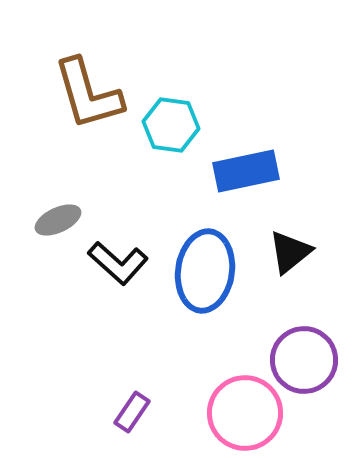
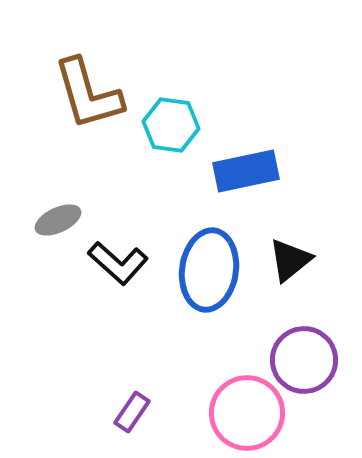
black triangle: moved 8 px down
blue ellipse: moved 4 px right, 1 px up
pink circle: moved 2 px right
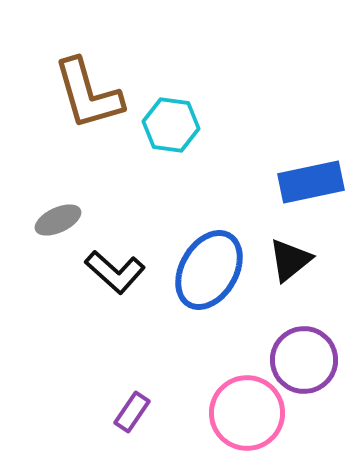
blue rectangle: moved 65 px right, 11 px down
black L-shape: moved 3 px left, 9 px down
blue ellipse: rotated 22 degrees clockwise
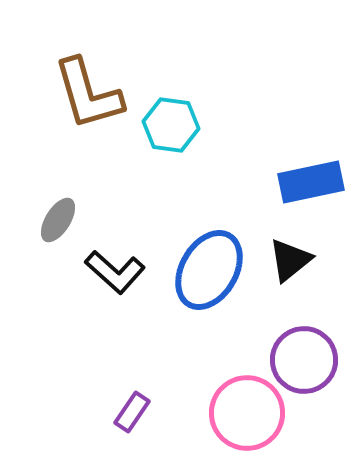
gray ellipse: rotated 33 degrees counterclockwise
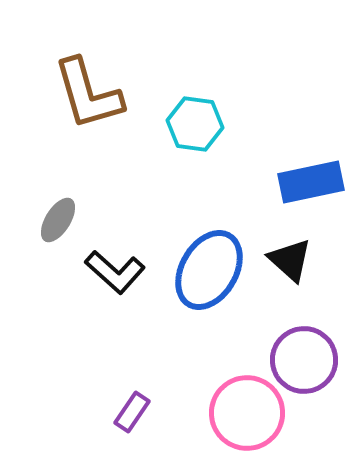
cyan hexagon: moved 24 px right, 1 px up
black triangle: rotated 39 degrees counterclockwise
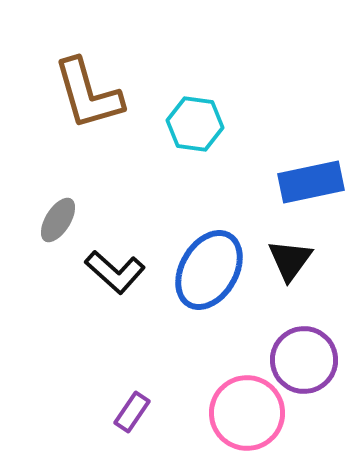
black triangle: rotated 24 degrees clockwise
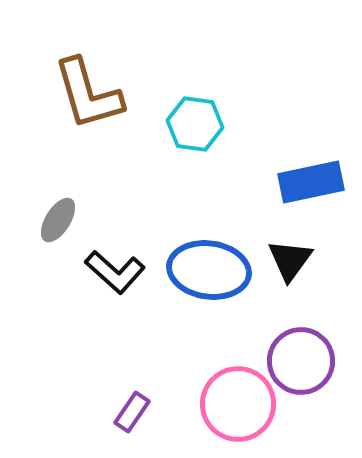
blue ellipse: rotated 68 degrees clockwise
purple circle: moved 3 px left, 1 px down
pink circle: moved 9 px left, 9 px up
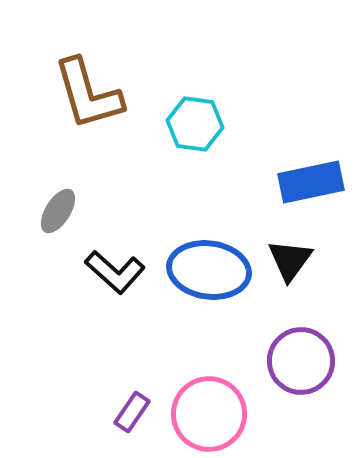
gray ellipse: moved 9 px up
pink circle: moved 29 px left, 10 px down
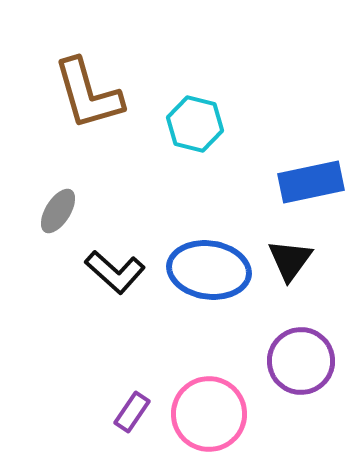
cyan hexagon: rotated 6 degrees clockwise
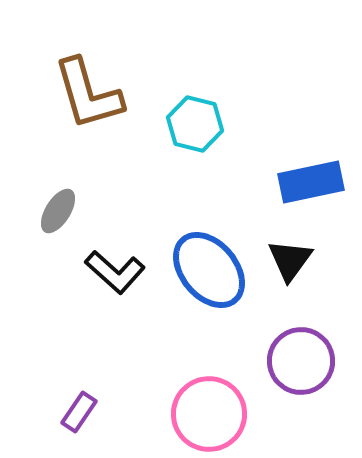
blue ellipse: rotated 42 degrees clockwise
purple rectangle: moved 53 px left
